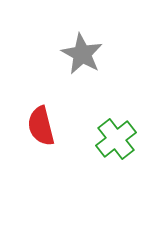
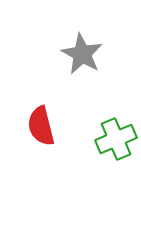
green cross: rotated 15 degrees clockwise
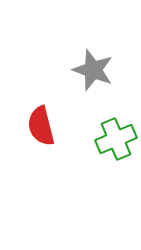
gray star: moved 11 px right, 16 px down; rotated 9 degrees counterclockwise
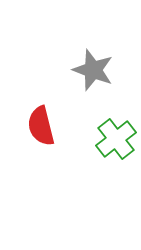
green cross: rotated 15 degrees counterclockwise
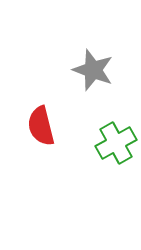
green cross: moved 4 px down; rotated 9 degrees clockwise
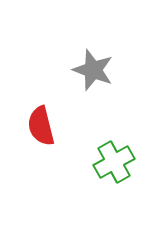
green cross: moved 2 px left, 19 px down
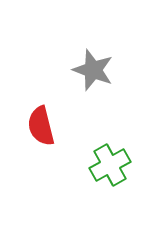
green cross: moved 4 px left, 3 px down
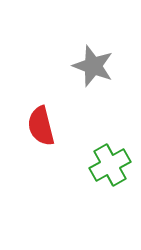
gray star: moved 4 px up
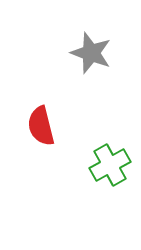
gray star: moved 2 px left, 13 px up
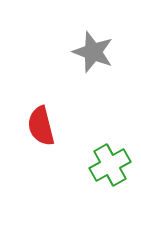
gray star: moved 2 px right, 1 px up
